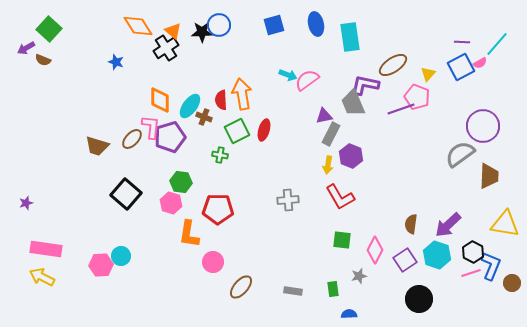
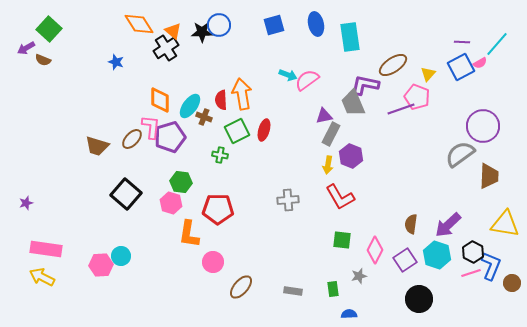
orange diamond at (138, 26): moved 1 px right, 2 px up
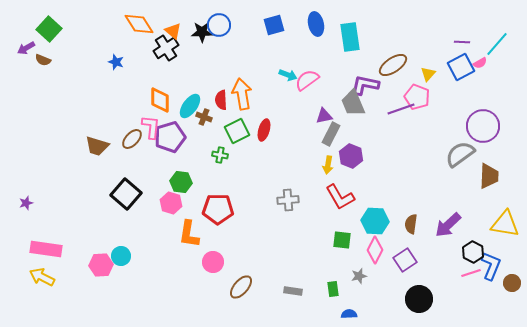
cyan hexagon at (437, 255): moved 62 px left, 34 px up; rotated 16 degrees counterclockwise
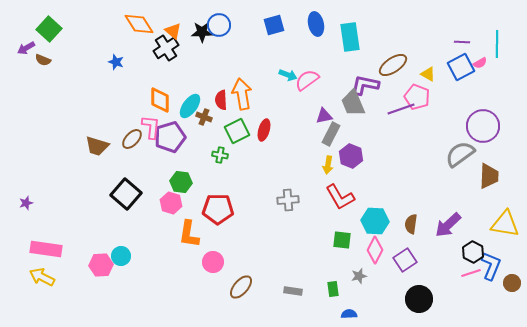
cyan line at (497, 44): rotated 40 degrees counterclockwise
yellow triangle at (428, 74): rotated 42 degrees counterclockwise
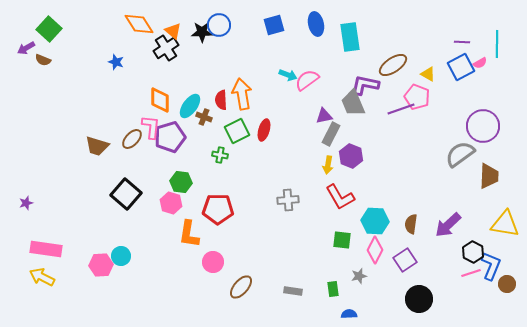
brown circle at (512, 283): moved 5 px left, 1 px down
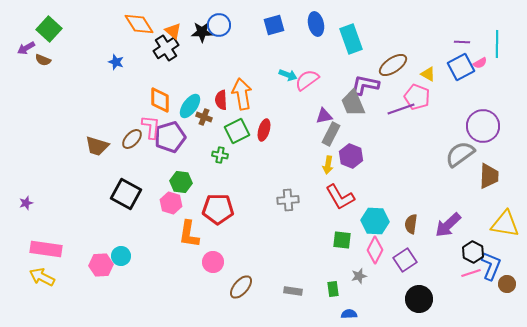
cyan rectangle at (350, 37): moved 1 px right, 2 px down; rotated 12 degrees counterclockwise
black square at (126, 194): rotated 12 degrees counterclockwise
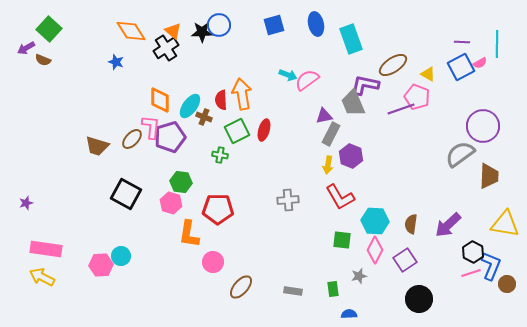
orange diamond at (139, 24): moved 8 px left, 7 px down
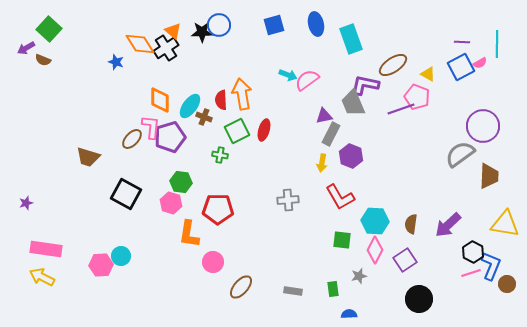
orange diamond at (131, 31): moved 9 px right, 13 px down
brown trapezoid at (97, 146): moved 9 px left, 11 px down
yellow arrow at (328, 165): moved 6 px left, 2 px up
